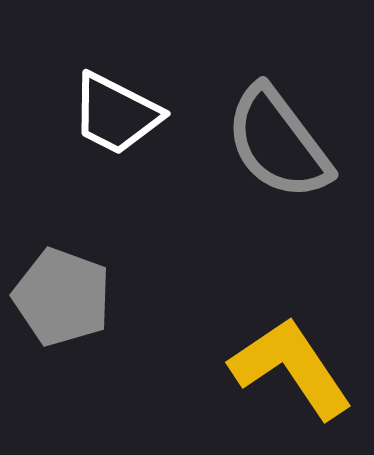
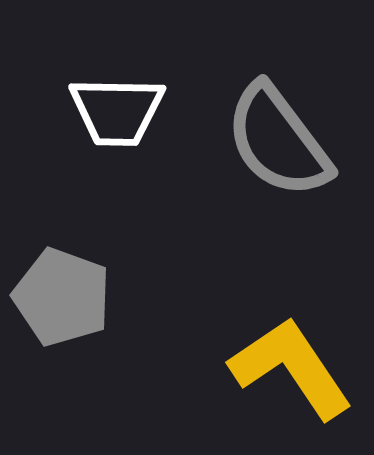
white trapezoid: moved 1 px right, 3 px up; rotated 26 degrees counterclockwise
gray semicircle: moved 2 px up
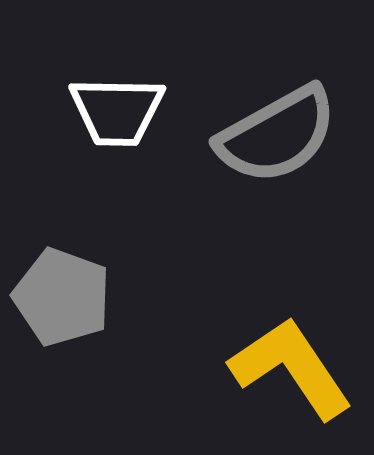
gray semicircle: moved 1 px left, 6 px up; rotated 82 degrees counterclockwise
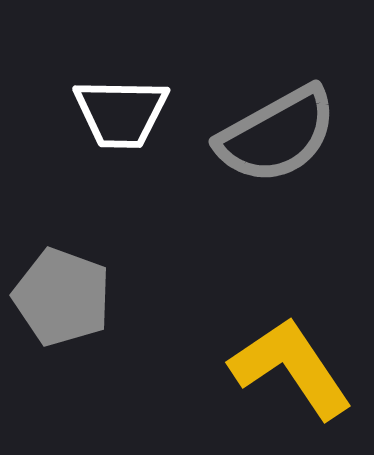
white trapezoid: moved 4 px right, 2 px down
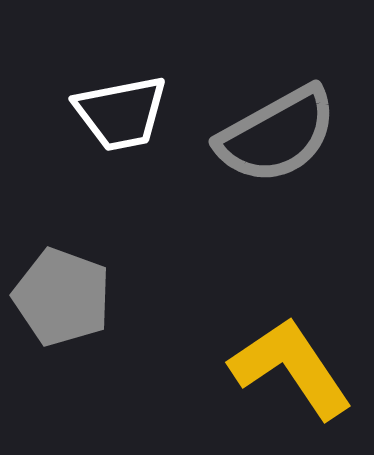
white trapezoid: rotated 12 degrees counterclockwise
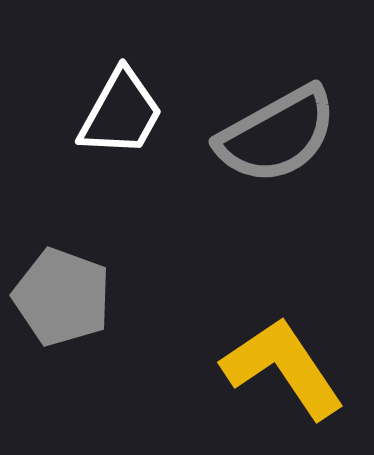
white trapezoid: rotated 50 degrees counterclockwise
yellow L-shape: moved 8 px left
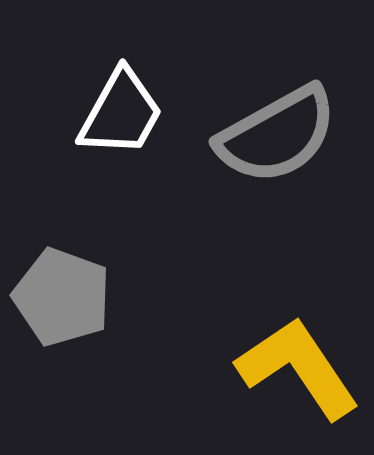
yellow L-shape: moved 15 px right
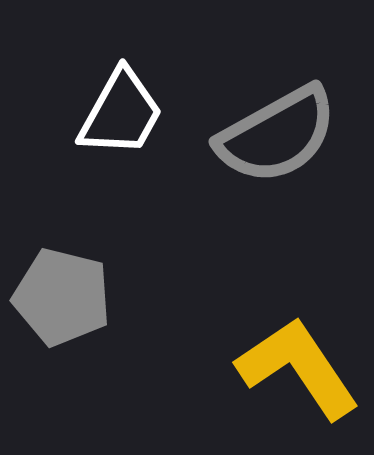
gray pentagon: rotated 6 degrees counterclockwise
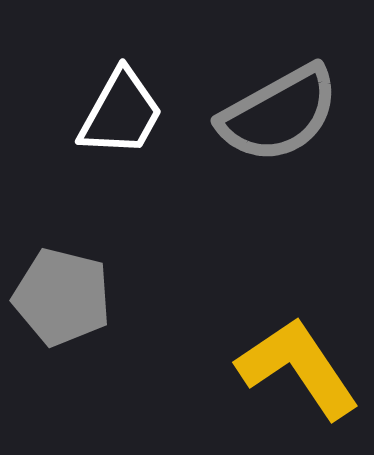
gray semicircle: moved 2 px right, 21 px up
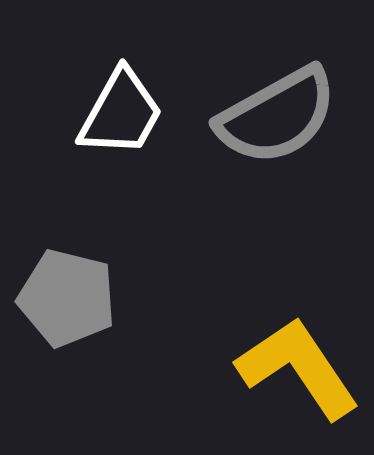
gray semicircle: moved 2 px left, 2 px down
gray pentagon: moved 5 px right, 1 px down
